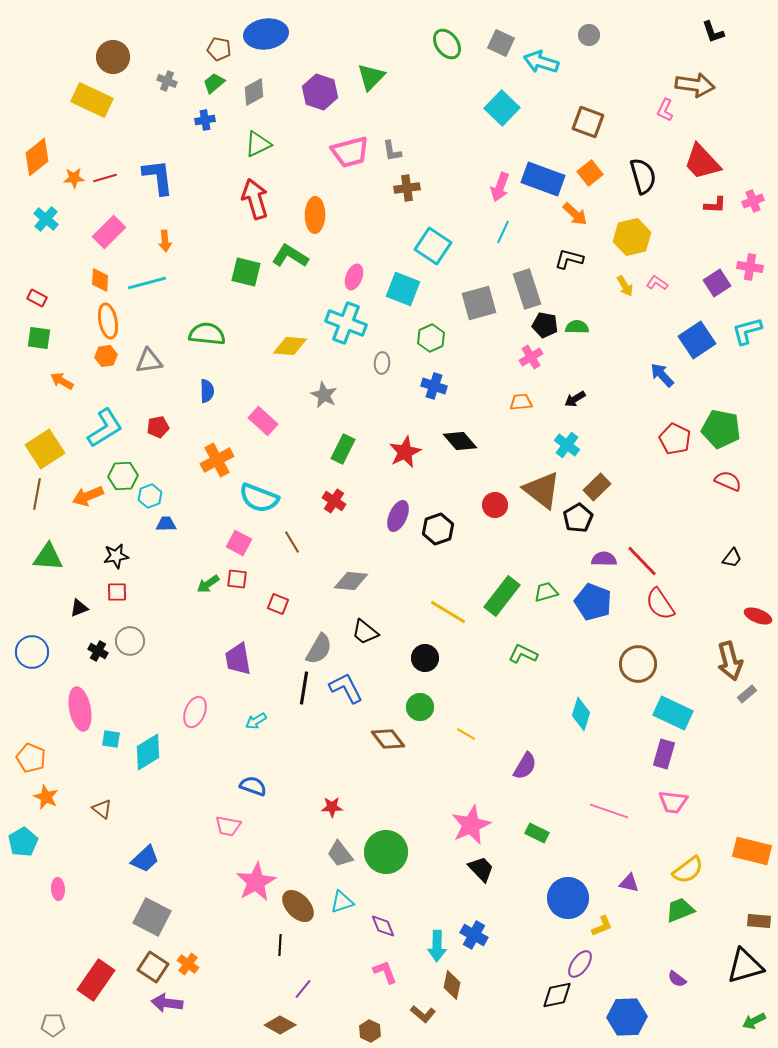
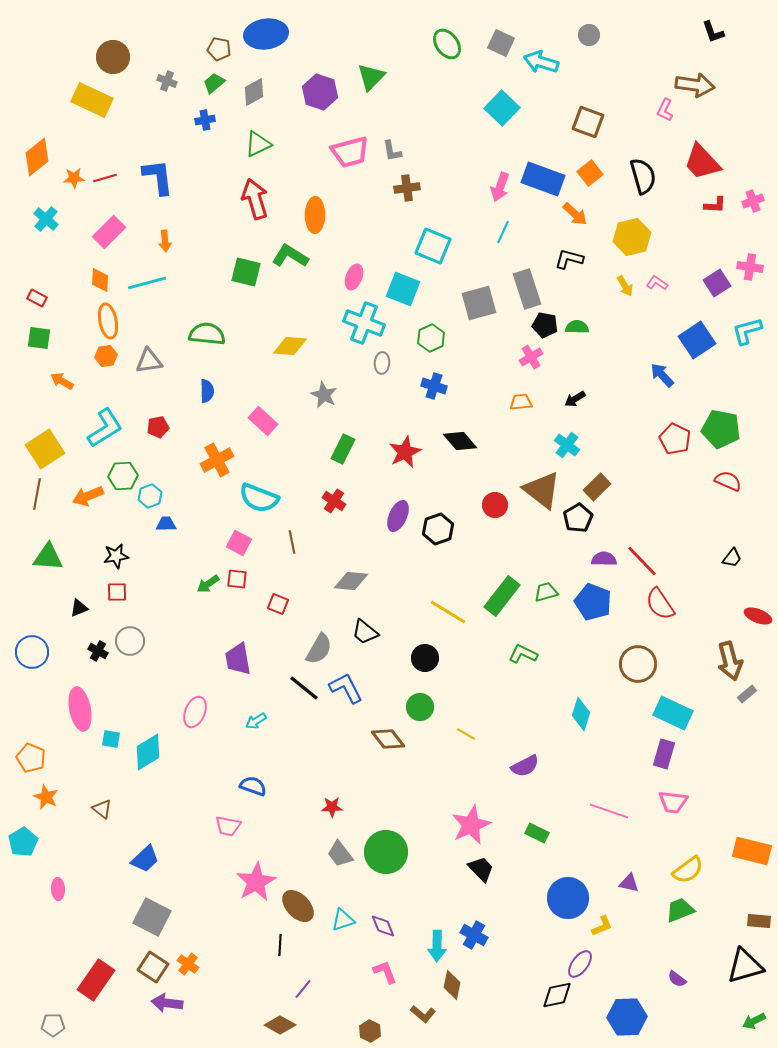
cyan square at (433, 246): rotated 12 degrees counterclockwise
cyan cross at (346, 323): moved 18 px right
brown line at (292, 542): rotated 20 degrees clockwise
black line at (304, 688): rotated 60 degrees counterclockwise
purple semicircle at (525, 766): rotated 32 degrees clockwise
cyan triangle at (342, 902): moved 1 px right, 18 px down
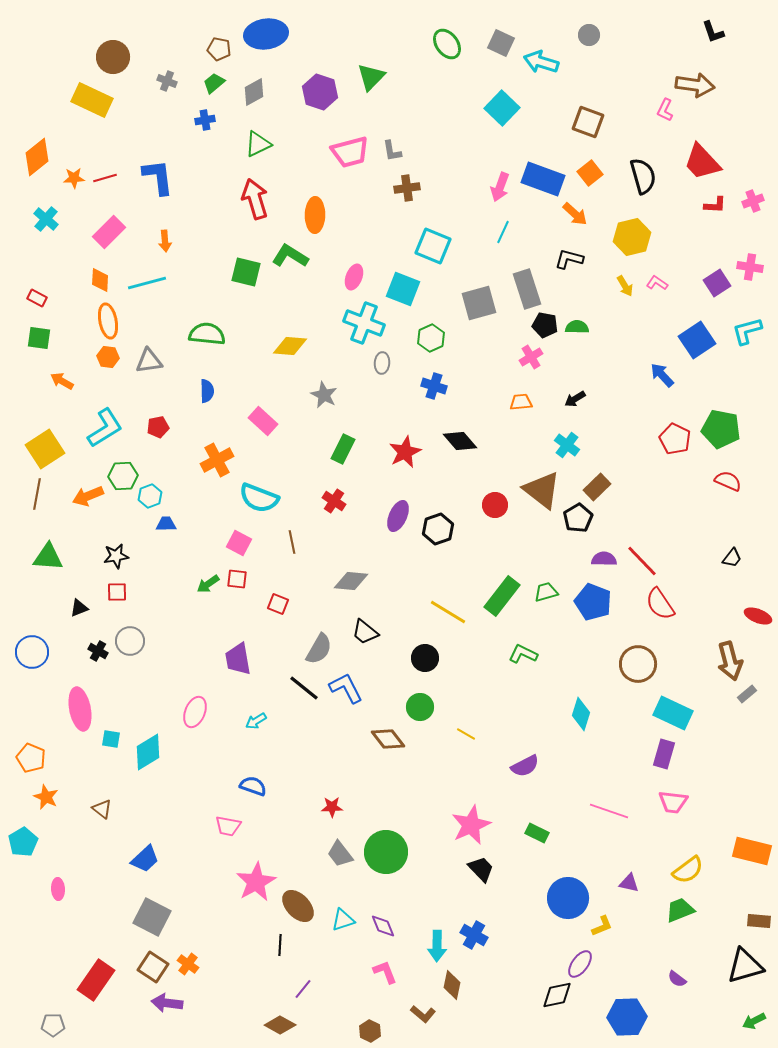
orange hexagon at (106, 356): moved 2 px right, 1 px down; rotated 15 degrees clockwise
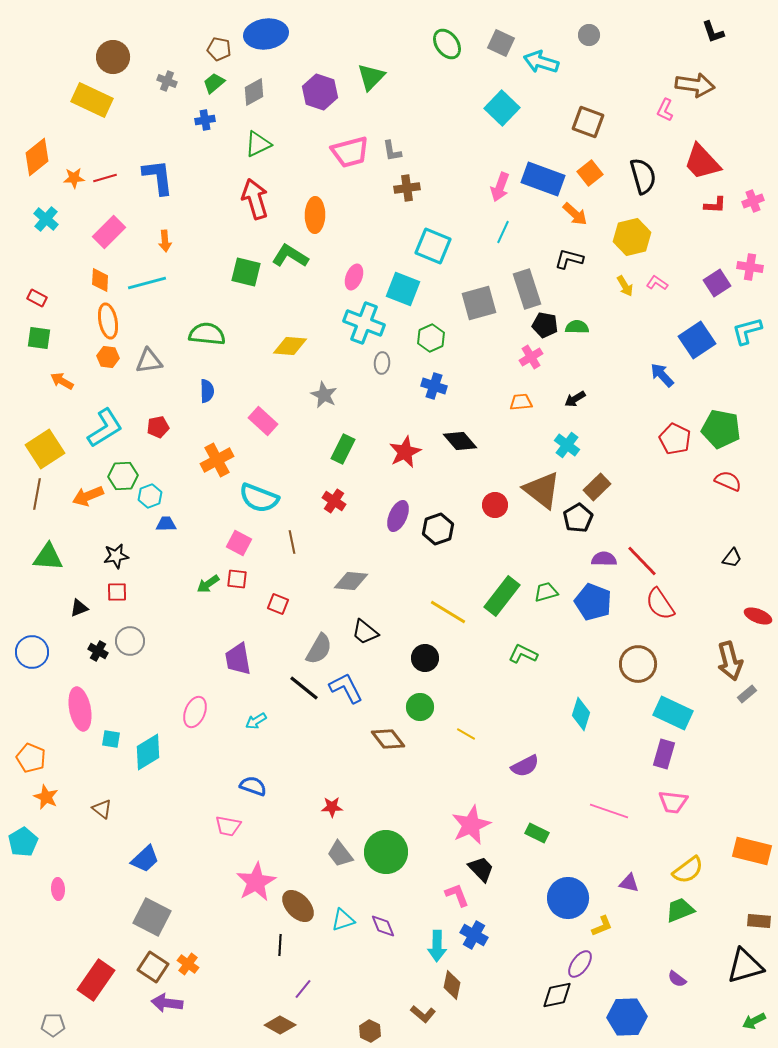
pink L-shape at (385, 972): moved 72 px right, 77 px up
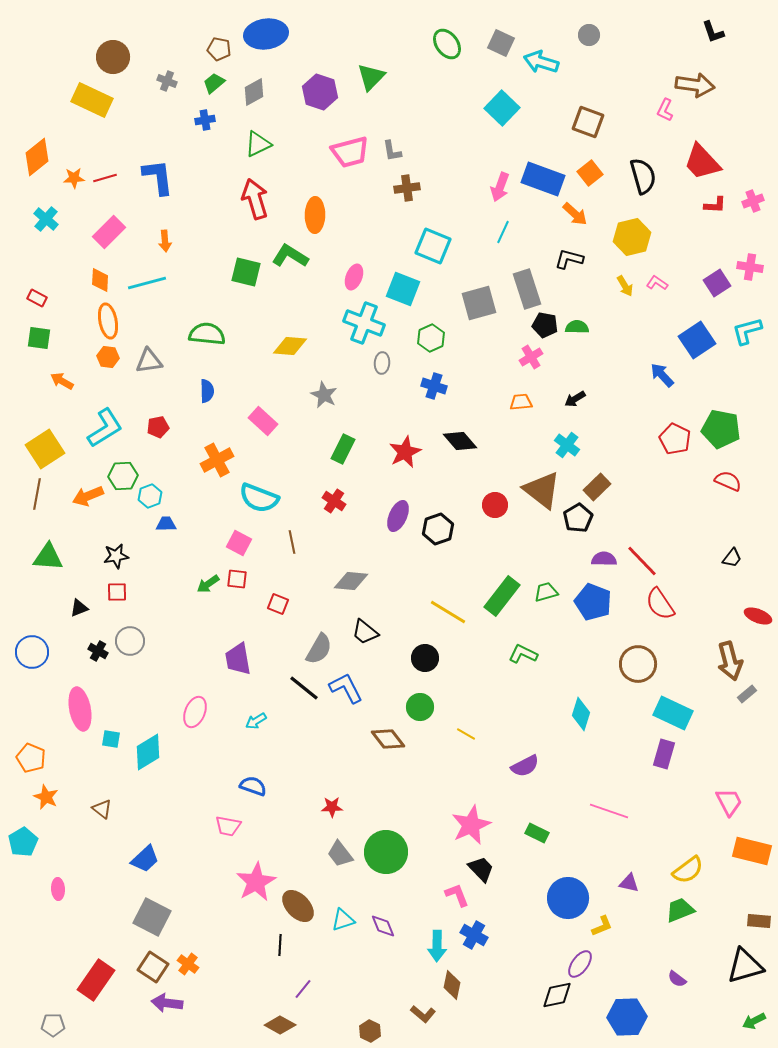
pink trapezoid at (673, 802): moved 56 px right; rotated 124 degrees counterclockwise
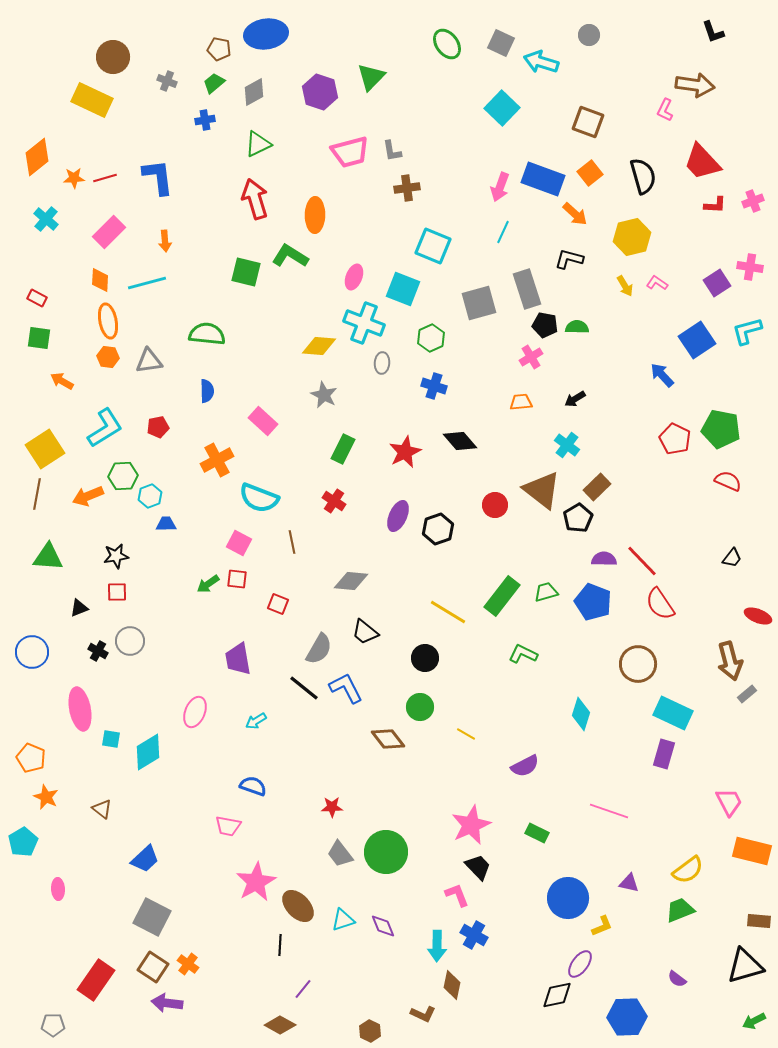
yellow diamond at (290, 346): moved 29 px right
black trapezoid at (481, 869): moved 3 px left, 2 px up
brown L-shape at (423, 1014): rotated 15 degrees counterclockwise
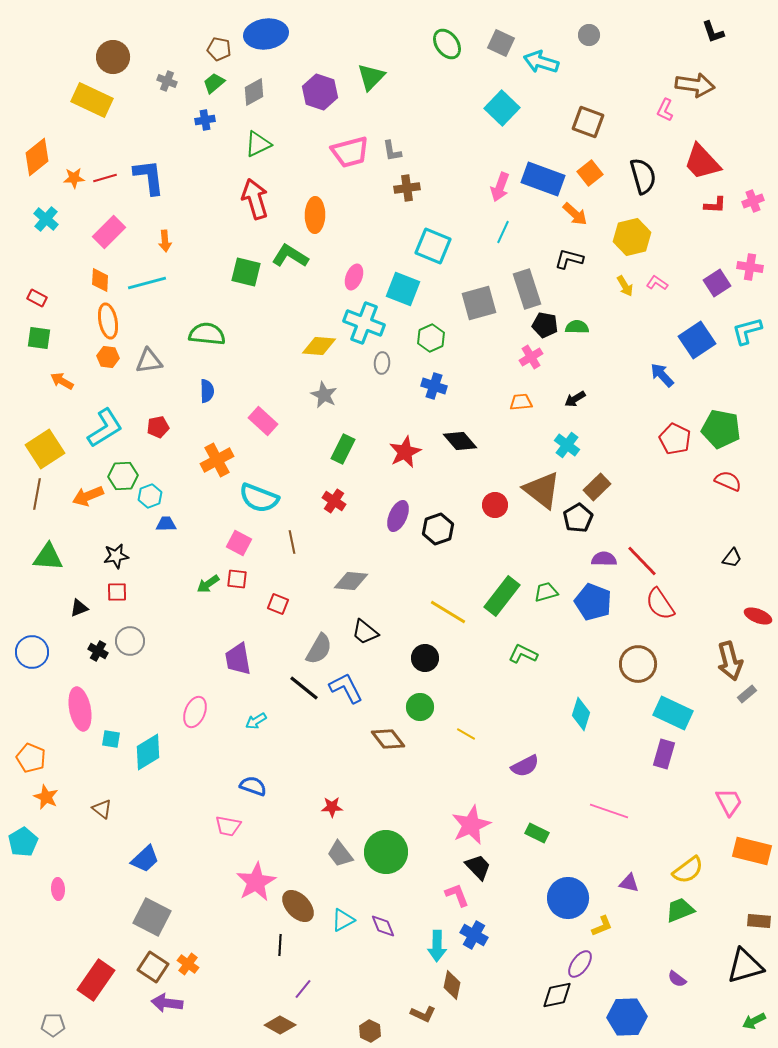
blue L-shape at (158, 177): moved 9 px left
cyan triangle at (343, 920): rotated 10 degrees counterclockwise
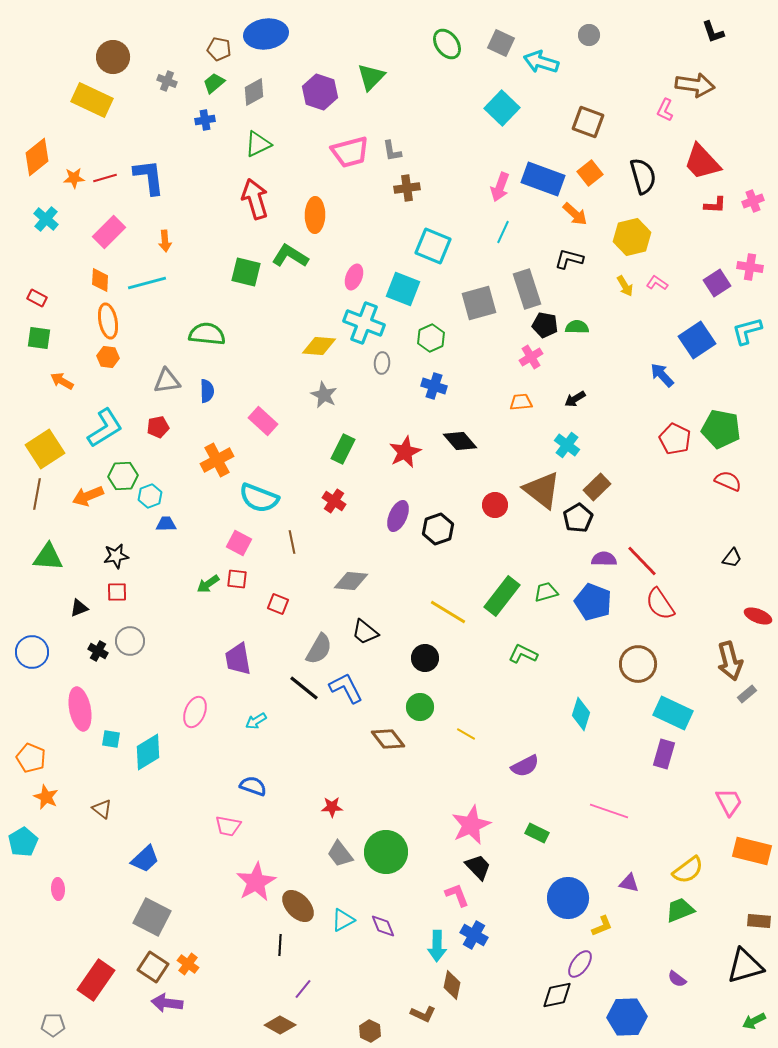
gray triangle at (149, 361): moved 18 px right, 20 px down
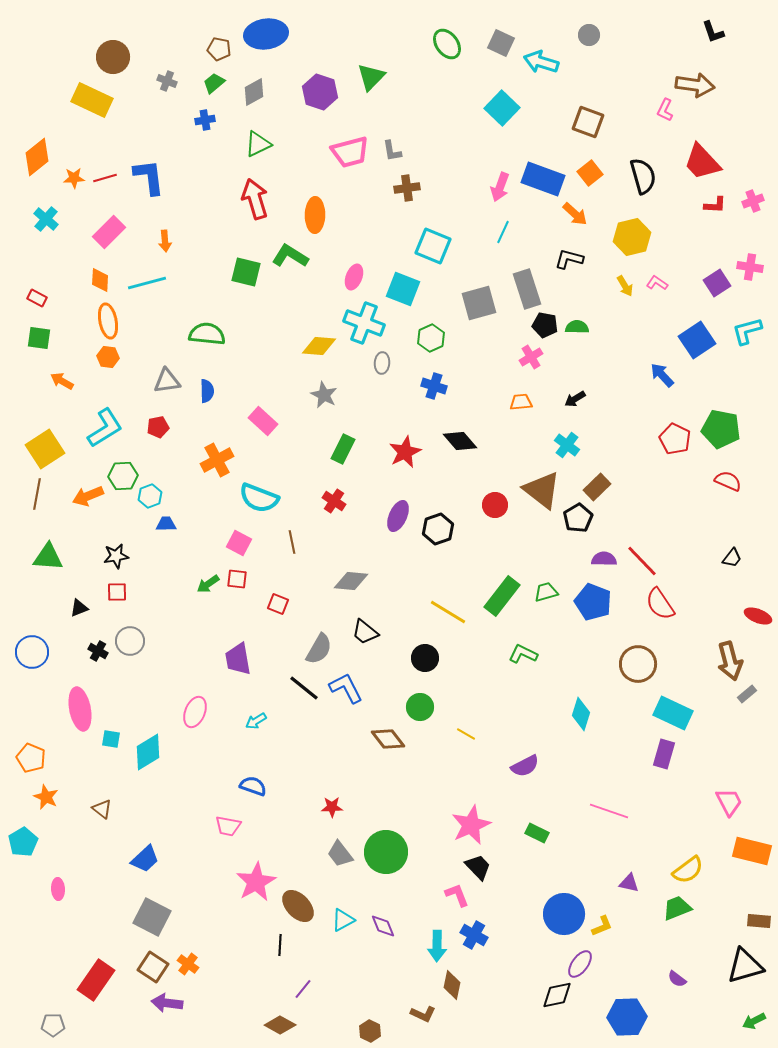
blue circle at (568, 898): moved 4 px left, 16 px down
green trapezoid at (680, 910): moved 3 px left, 2 px up
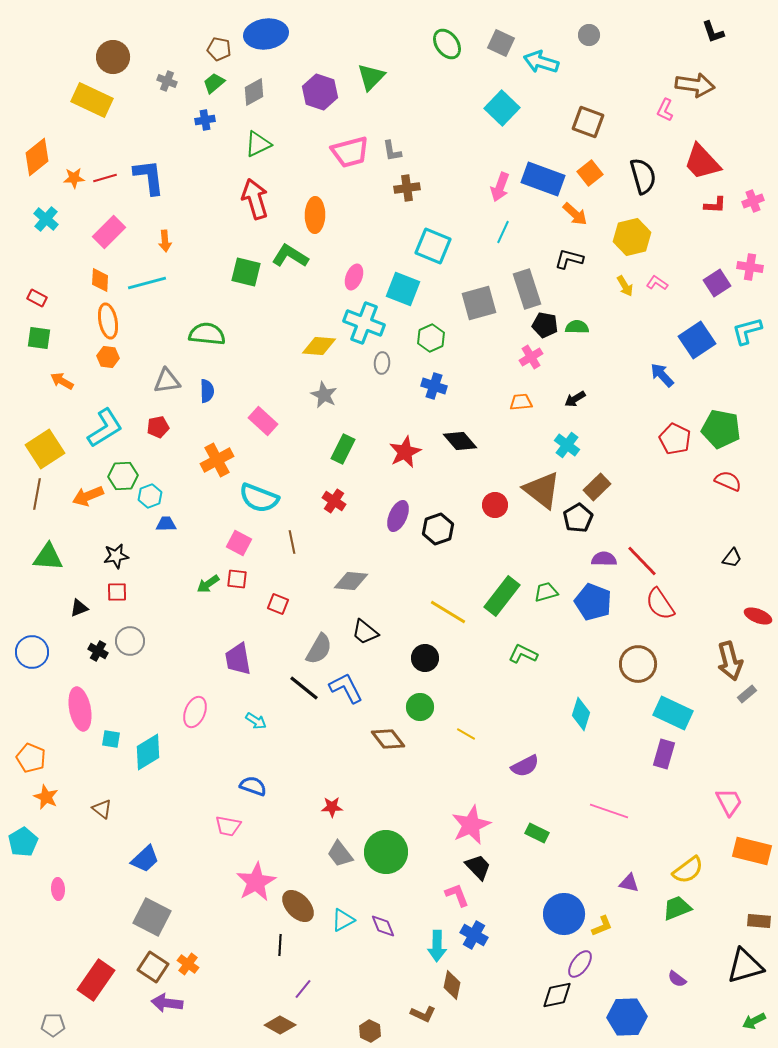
cyan arrow at (256, 721): rotated 115 degrees counterclockwise
